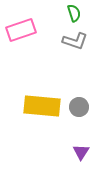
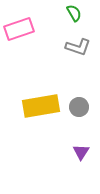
green semicircle: rotated 12 degrees counterclockwise
pink rectangle: moved 2 px left, 1 px up
gray L-shape: moved 3 px right, 6 px down
yellow rectangle: moved 1 px left; rotated 15 degrees counterclockwise
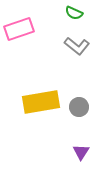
green semicircle: rotated 144 degrees clockwise
gray L-shape: moved 1 px left, 1 px up; rotated 20 degrees clockwise
yellow rectangle: moved 4 px up
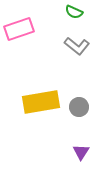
green semicircle: moved 1 px up
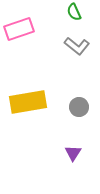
green semicircle: rotated 42 degrees clockwise
yellow rectangle: moved 13 px left
purple triangle: moved 8 px left, 1 px down
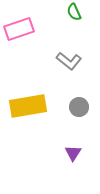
gray L-shape: moved 8 px left, 15 px down
yellow rectangle: moved 4 px down
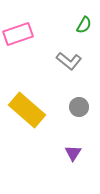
green semicircle: moved 10 px right, 13 px down; rotated 126 degrees counterclockwise
pink rectangle: moved 1 px left, 5 px down
yellow rectangle: moved 1 px left, 4 px down; rotated 51 degrees clockwise
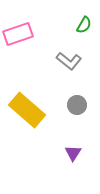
gray circle: moved 2 px left, 2 px up
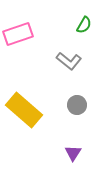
yellow rectangle: moved 3 px left
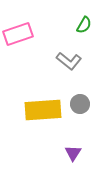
gray circle: moved 3 px right, 1 px up
yellow rectangle: moved 19 px right; rotated 45 degrees counterclockwise
